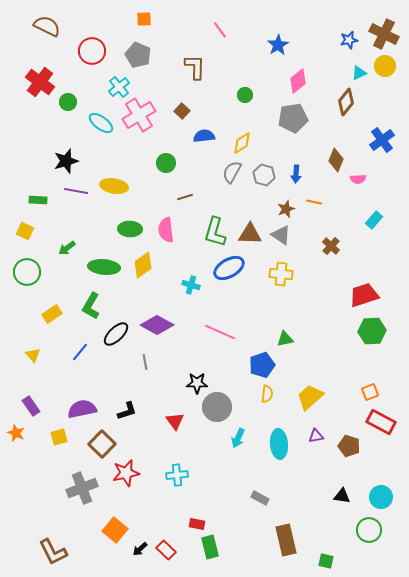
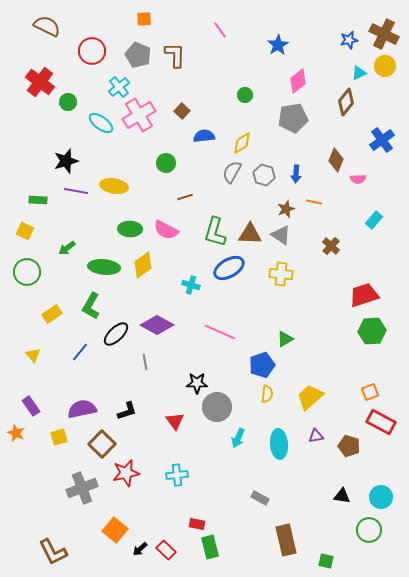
brown L-shape at (195, 67): moved 20 px left, 12 px up
pink semicircle at (166, 230): rotated 55 degrees counterclockwise
green triangle at (285, 339): rotated 18 degrees counterclockwise
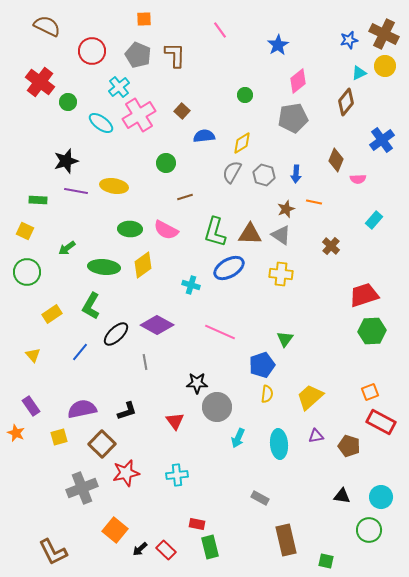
green triangle at (285, 339): rotated 24 degrees counterclockwise
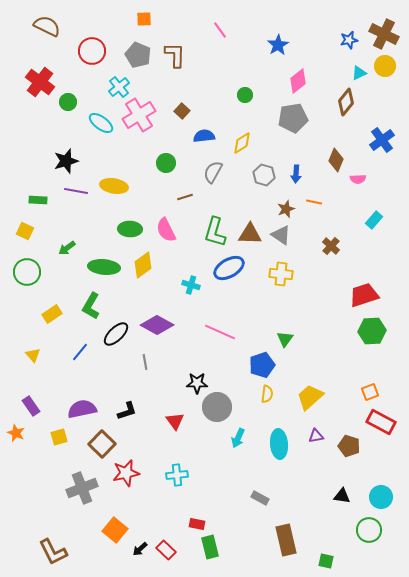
gray semicircle at (232, 172): moved 19 px left
pink semicircle at (166, 230): rotated 35 degrees clockwise
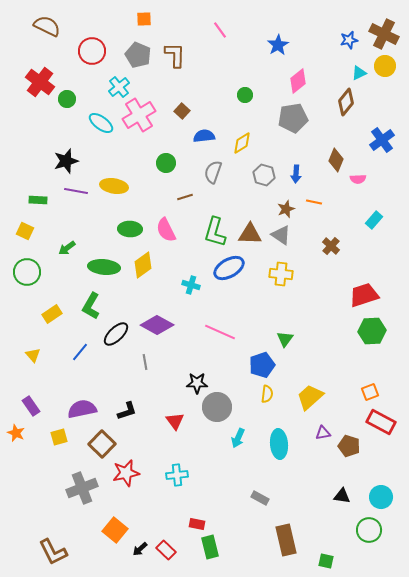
green circle at (68, 102): moved 1 px left, 3 px up
gray semicircle at (213, 172): rotated 10 degrees counterclockwise
purple triangle at (316, 436): moved 7 px right, 3 px up
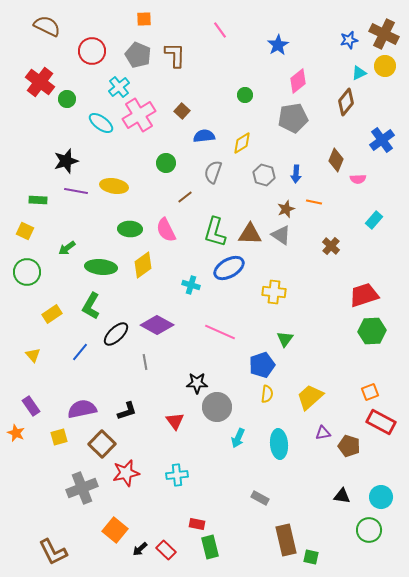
brown line at (185, 197): rotated 21 degrees counterclockwise
green ellipse at (104, 267): moved 3 px left
yellow cross at (281, 274): moved 7 px left, 18 px down
green square at (326, 561): moved 15 px left, 4 px up
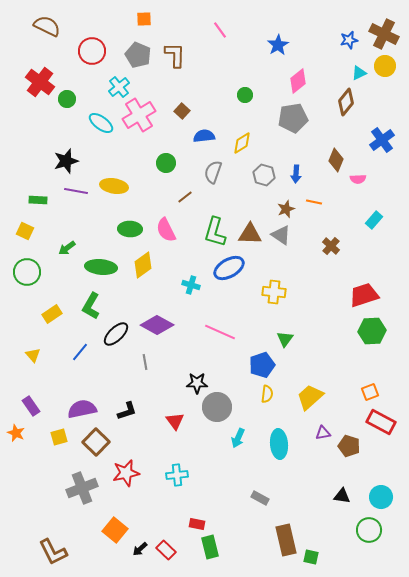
brown square at (102, 444): moved 6 px left, 2 px up
